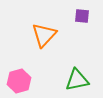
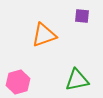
orange triangle: rotated 28 degrees clockwise
pink hexagon: moved 1 px left, 1 px down
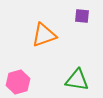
green triangle: rotated 20 degrees clockwise
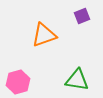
purple square: rotated 28 degrees counterclockwise
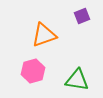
pink hexagon: moved 15 px right, 11 px up
